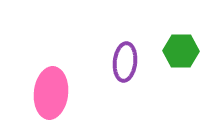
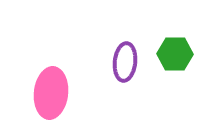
green hexagon: moved 6 px left, 3 px down
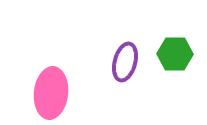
purple ellipse: rotated 9 degrees clockwise
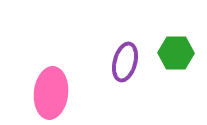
green hexagon: moved 1 px right, 1 px up
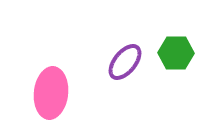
purple ellipse: rotated 24 degrees clockwise
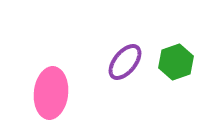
green hexagon: moved 9 px down; rotated 20 degrees counterclockwise
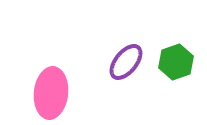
purple ellipse: moved 1 px right
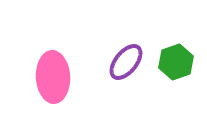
pink ellipse: moved 2 px right, 16 px up; rotated 9 degrees counterclockwise
